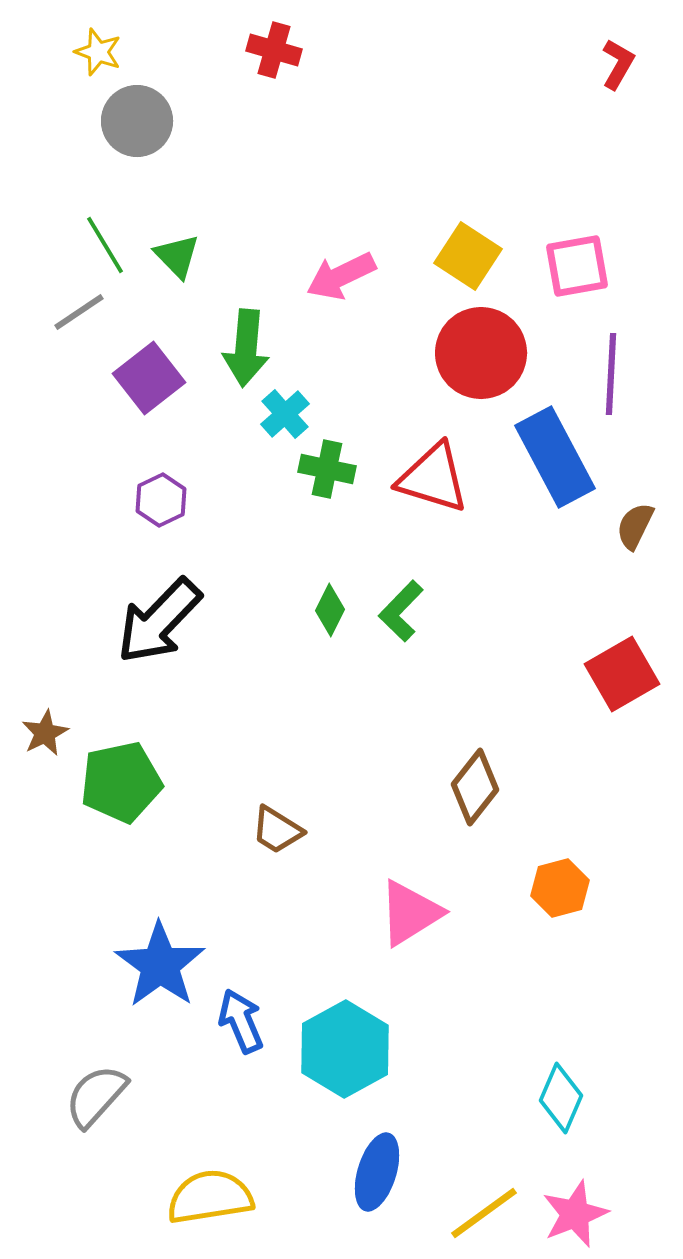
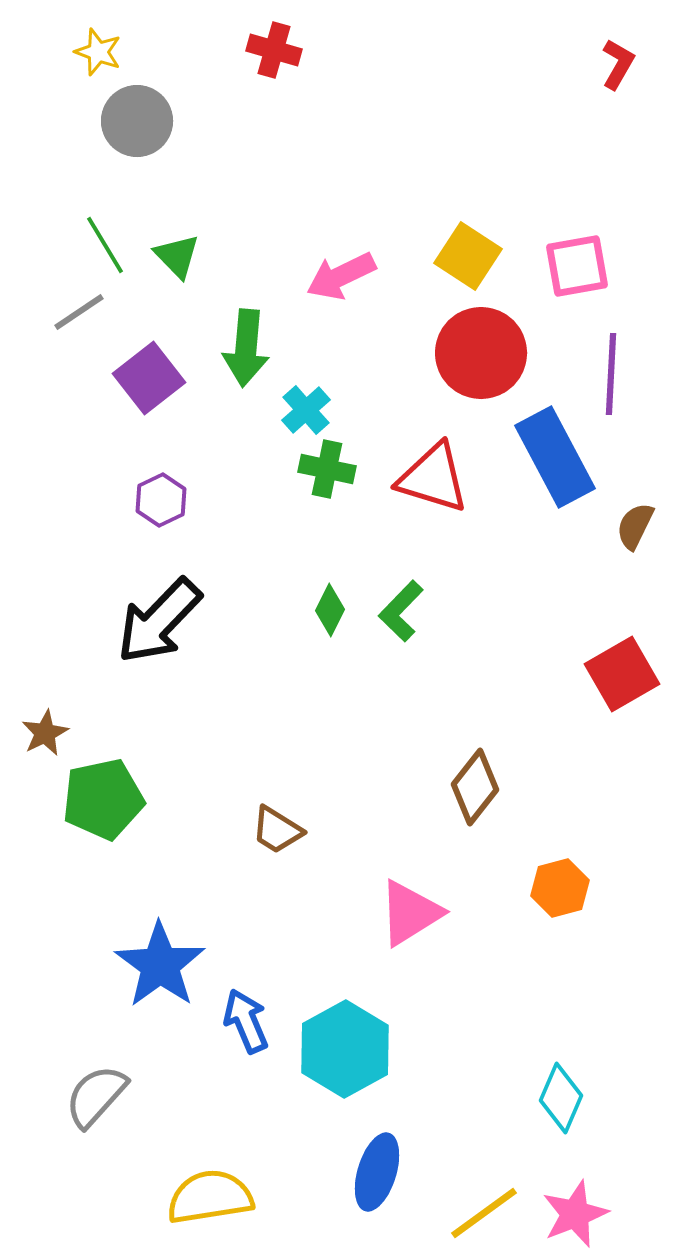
cyan cross: moved 21 px right, 4 px up
green pentagon: moved 18 px left, 17 px down
blue arrow: moved 5 px right
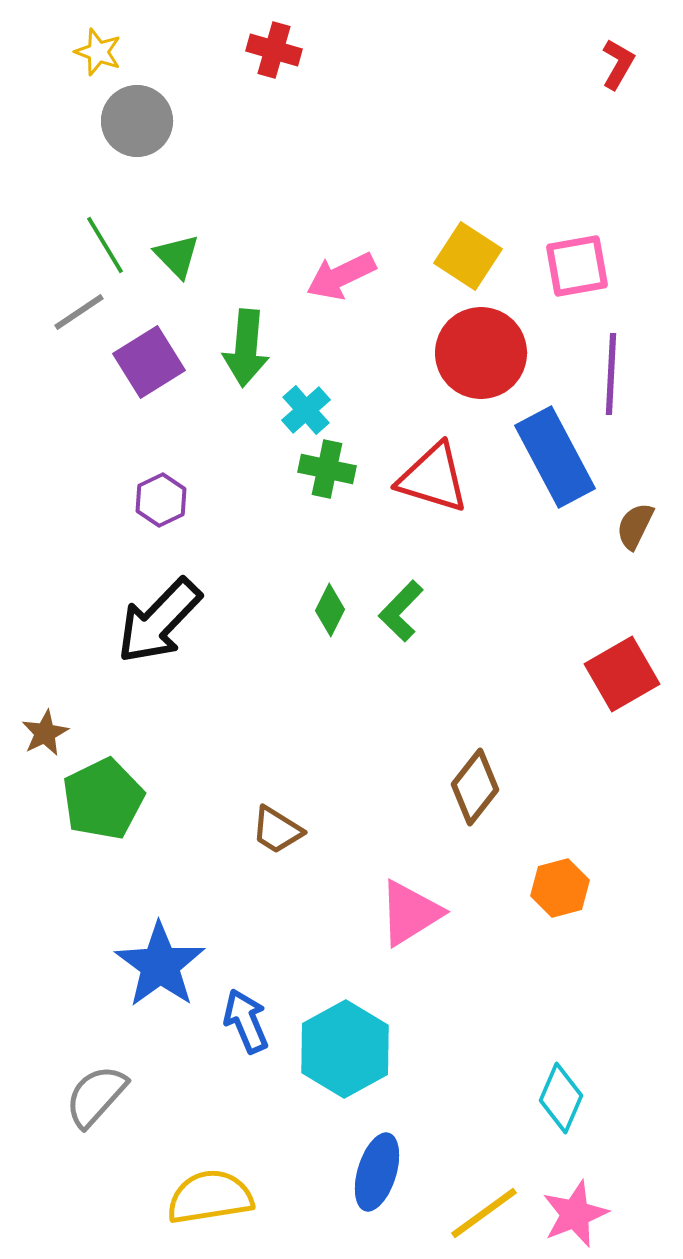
purple square: moved 16 px up; rotated 6 degrees clockwise
green pentagon: rotated 14 degrees counterclockwise
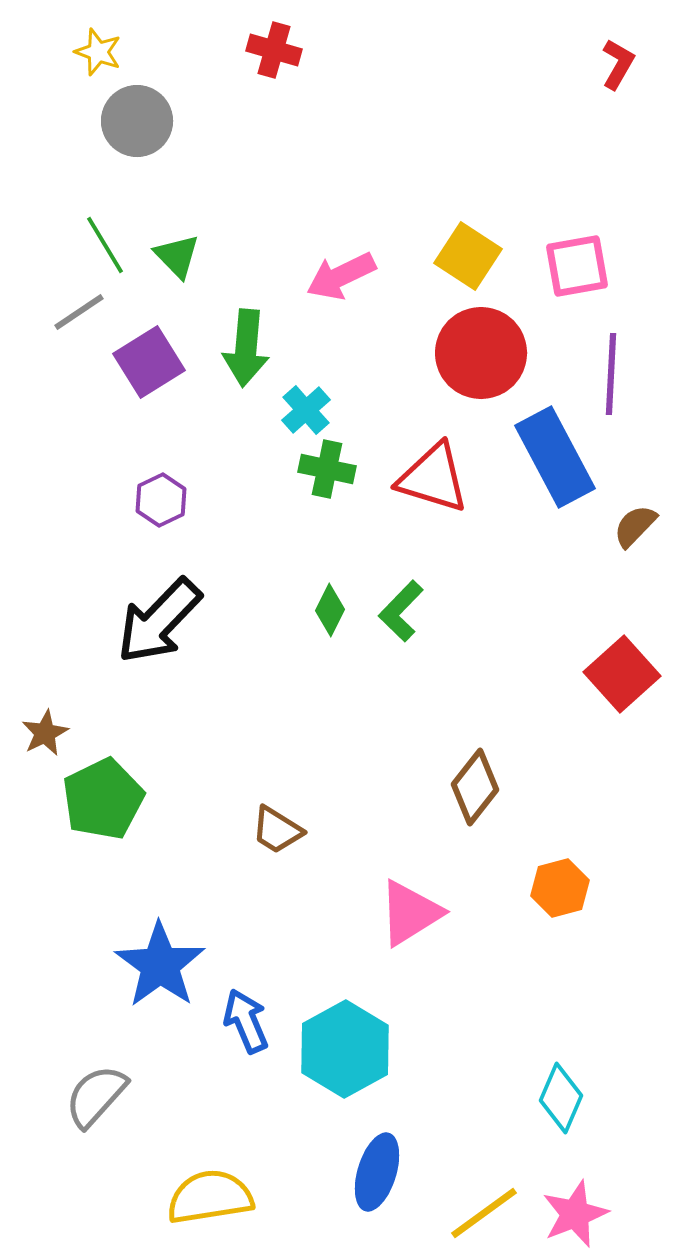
brown semicircle: rotated 18 degrees clockwise
red square: rotated 12 degrees counterclockwise
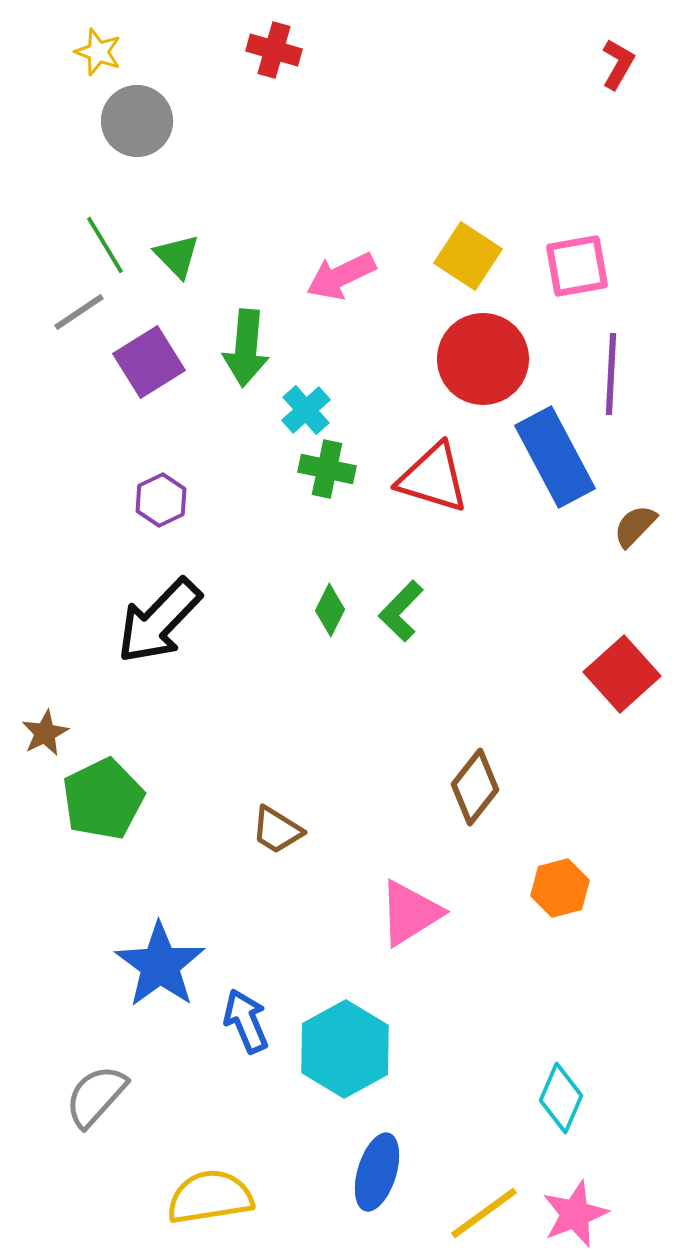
red circle: moved 2 px right, 6 px down
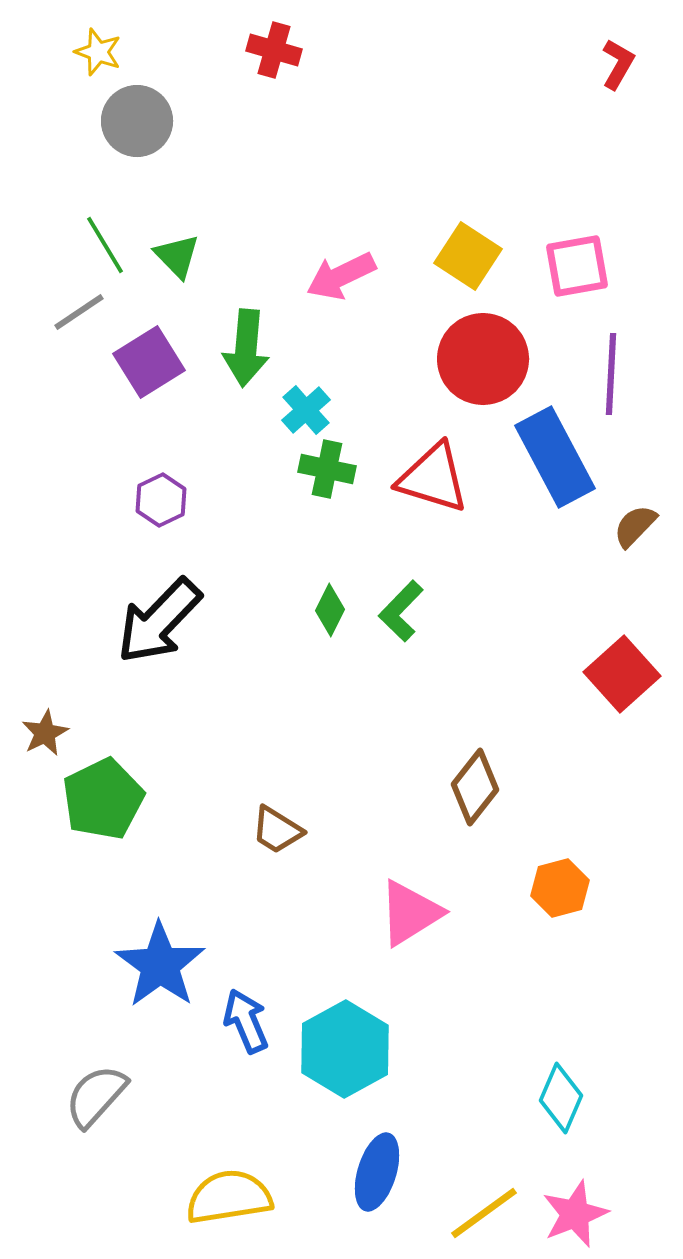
yellow semicircle: moved 19 px right
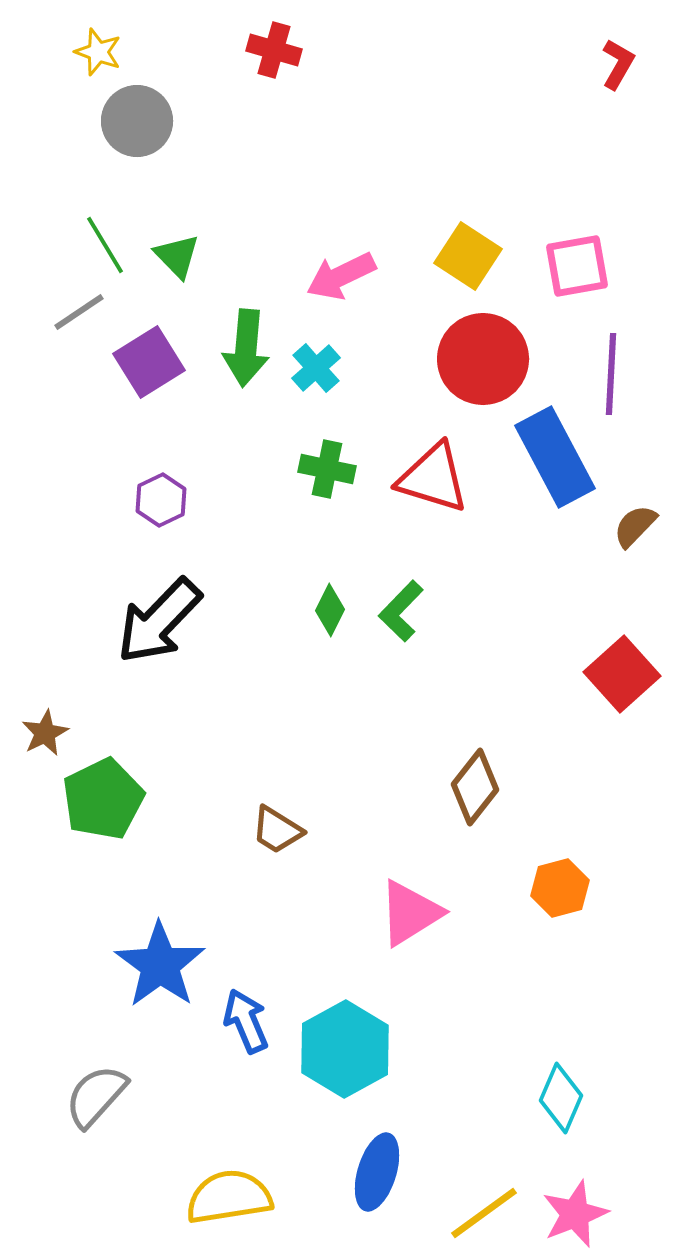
cyan cross: moved 10 px right, 42 px up
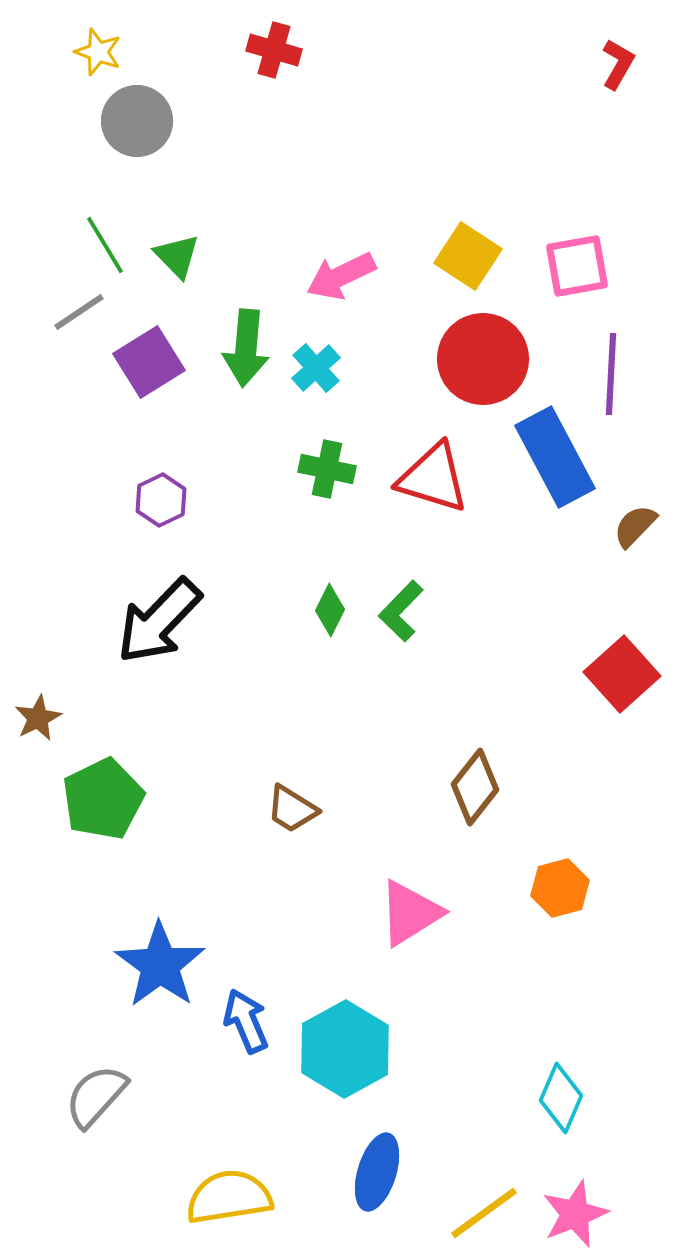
brown star: moved 7 px left, 15 px up
brown trapezoid: moved 15 px right, 21 px up
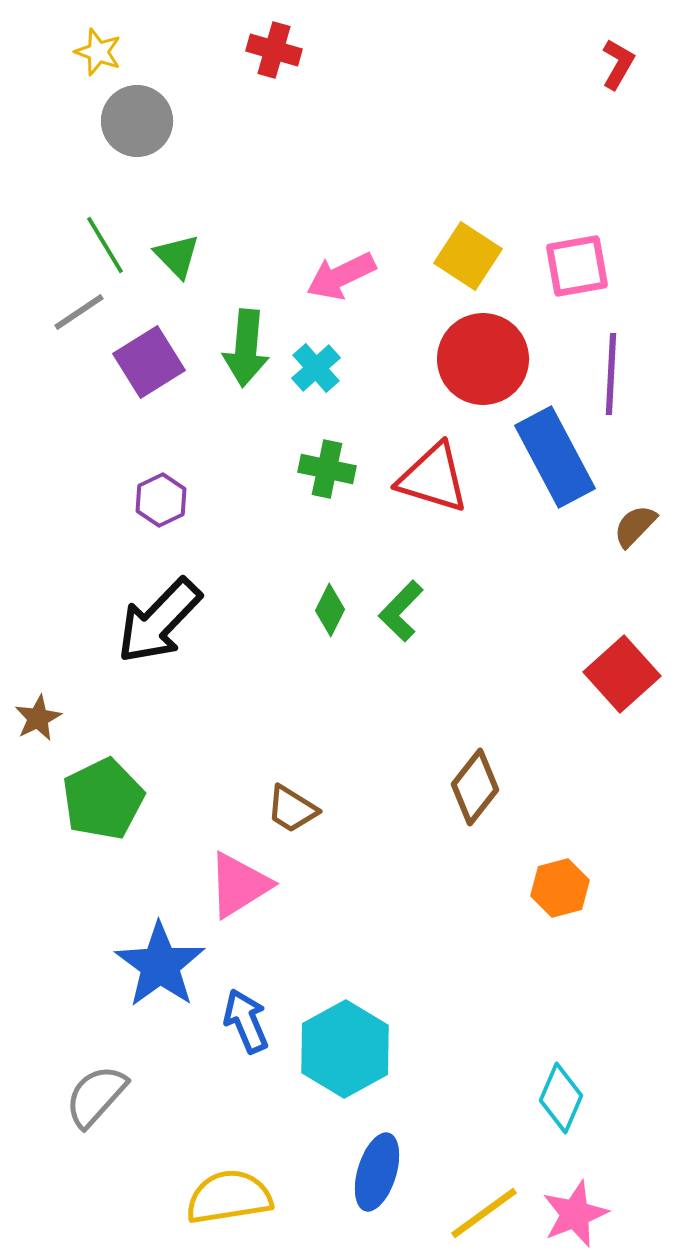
pink triangle: moved 171 px left, 28 px up
